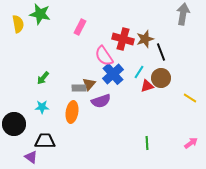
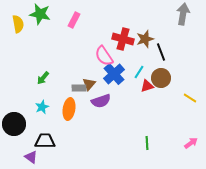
pink rectangle: moved 6 px left, 7 px up
blue cross: moved 1 px right
cyan star: rotated 24 degrees counterclockwise
orange ellipse: moved 3 px left, 3 px up
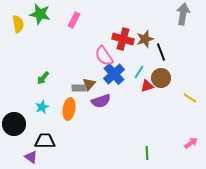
green line: moved 10 px down
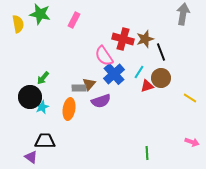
black circle: moved 16 px right, 27 px up
pink arrow: moved 1 px right, 1 px up; rotated 56 degrees clockwise
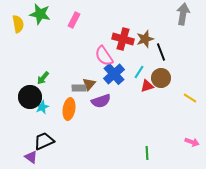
black trapezoid: moved 1 px left; rotated 25 degrees counterclockwise
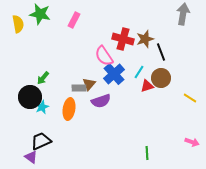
black trapezoid: moved 3 px left
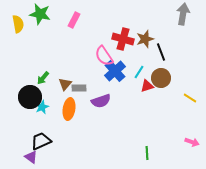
blue cross: moved 1 px right, 3 px up
brown triangle: moved 24 px left
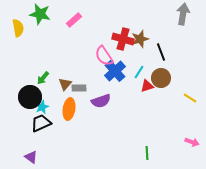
pink rectangle: rotated 21 degrees clockwise
yellow semicircle: moved 4 px down
brown star: moved 5 px left
black trapezoid: moved 18 px up
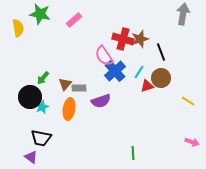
yellow line: moved 2 px left, 3 px down
black trapezoid: moved 15 px down; rotated 145 degrees counterclockwise
green line: moved 14 px left
